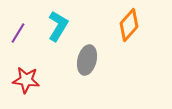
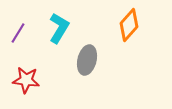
cyan L-shape: moved 1 px right, 2 px down
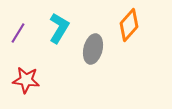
gray ellipse: moved 6 px right, 11 px up
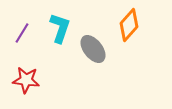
cyan L-shape: moved 1 px right; rotated 12 degrees counterclockwise
purple line: moved 4 px right
gray ellipse: rotated 52 degrees counterclockwise
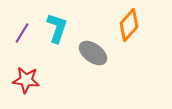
cyan L-shape: moved 3 px left
gray ellipse: moved 4 px down; rotated 16 degrees counterclockwise
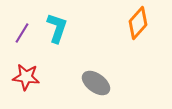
orange diamond: moved 9 px right, 2 px up
gray ellipse: moved 3 px right, 30 px down
red star: moved 3 px up
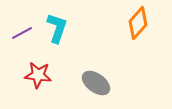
purple line: rotated 30 degrees clockwise
red star: moved 12 px right, 2 px up
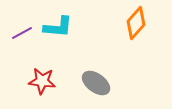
orange diamond: moved 2 px left
cyan L-shape: moved 1 px right, 1 px up; rotated 76 degrees clockwise
red star: moved 4 px right, 6 px down
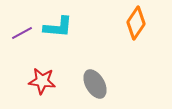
orange diamond: rotated 8 degrees counterclockwise
gray ellipse: moved 1 px left, 1 px down; rotated 24 degrees clockwise
